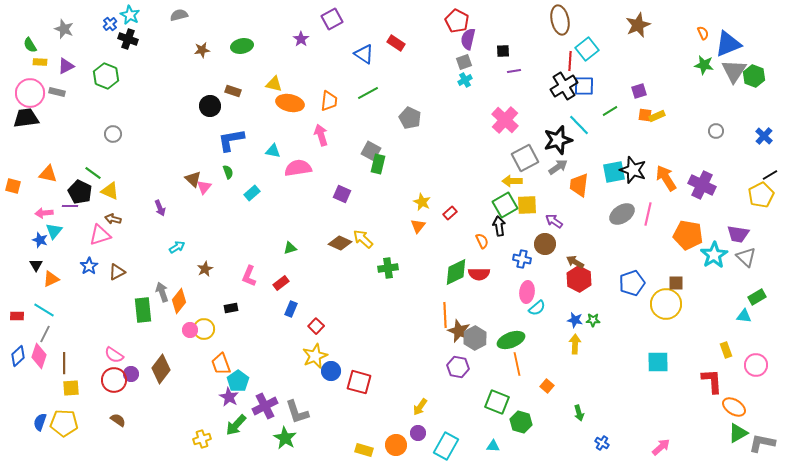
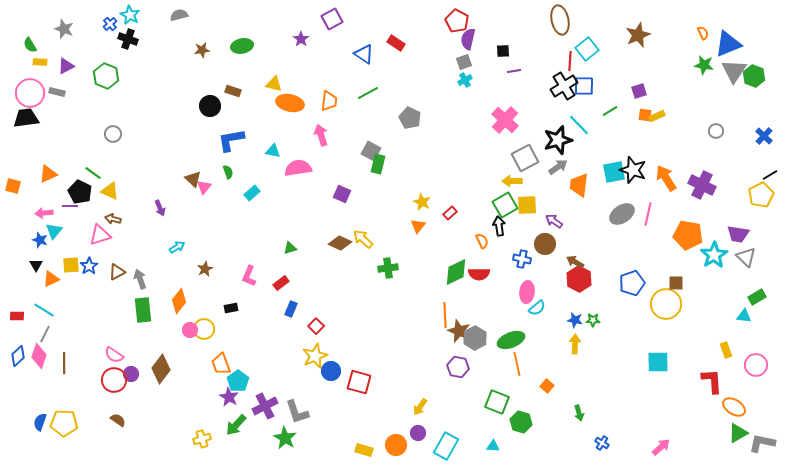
brown star at (638, 25): moved 10 px down
orange triangle at (48, 174): rotated 36 degrees counterclockwise
gray arrow at (162, 292): moved 22 px left, 13 px up
yellow square at (71, 388): moved 123 px up
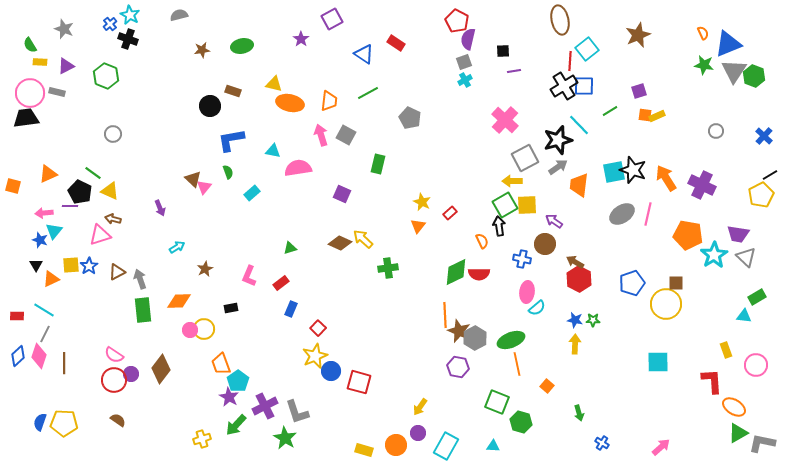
gray square at (371, 151): moved 25 px left, 16 px up
orange diamond at (179, 301): rotated 50 degrees clockwise
red square at (316, 326): moved 2 px right, 2 px down
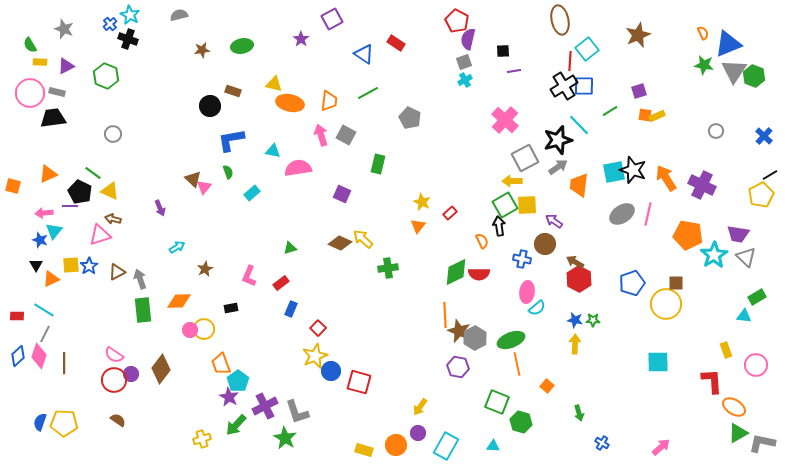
black trapezoid at (26, 118): moved 27 px right
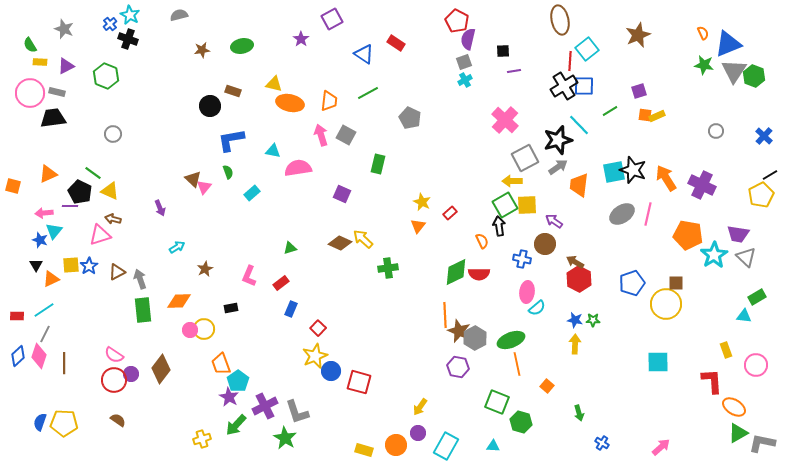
cyan line at (44, 310): rotated 65 degrees counterclockwise
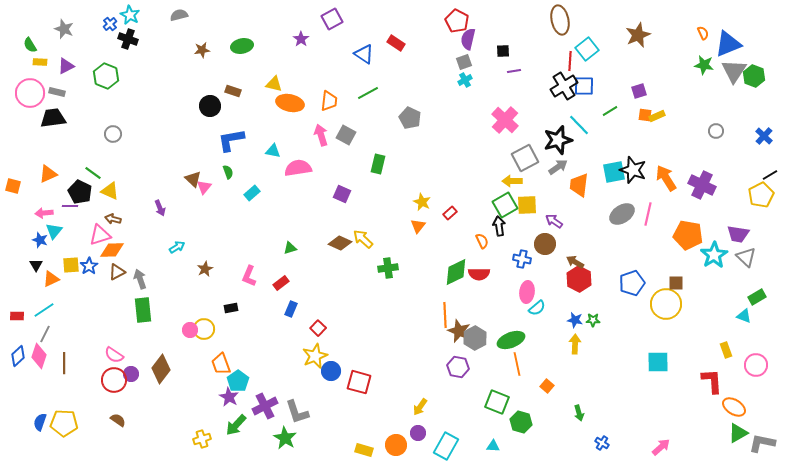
orange diamond at (179, 301): moved 67 px left, 51 px up
cyan triangle at (744, 316): rotated 14 degrees clockwise
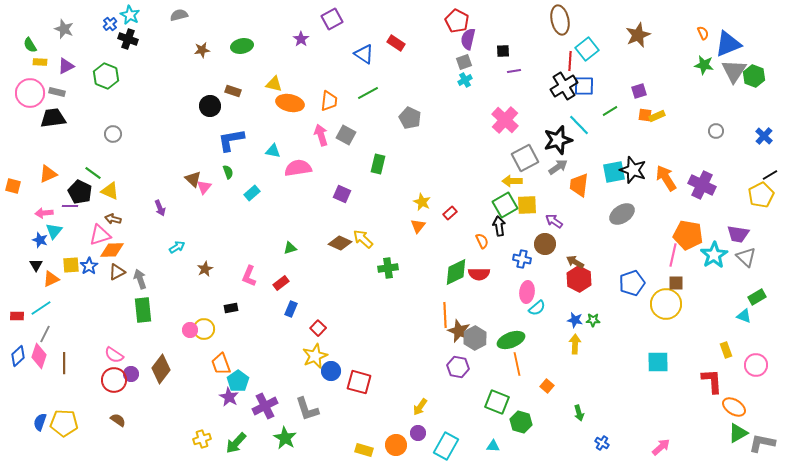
pink line at (648, 214): moved 25 px right, 41 px down
cyan line at (44, 310): moved 3 px left, 2 px up
gray L-shape at (297, 412): moved 10 px right, 3 px up
green arrow at (236, 425): moved 18 px down
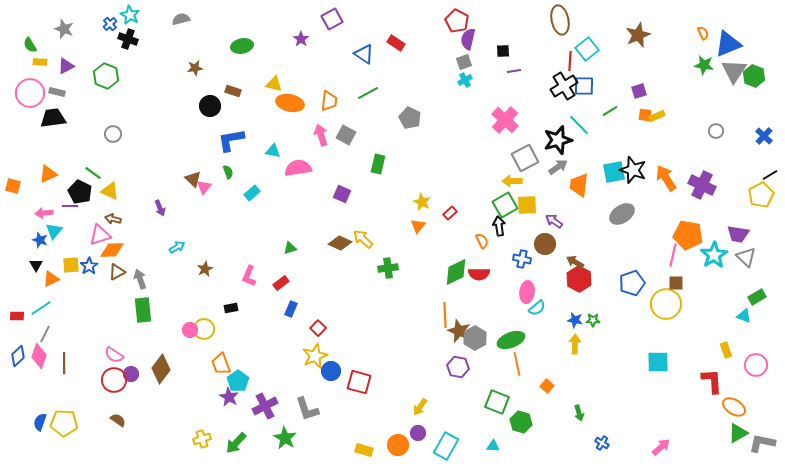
gray semicircle at (179, 15): moved 2 px right, 4 px down
brown star at (202, 50): moved 7 px left, 18 px down
orange circle at (396, 445): moved 2 px right
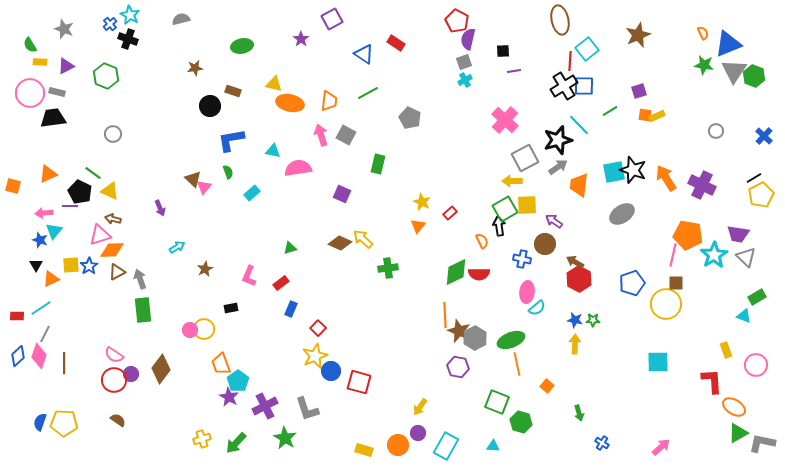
black line at (770, 175): moved 16 px left, 3 px down
green square at (505, 205): moved 4 px down
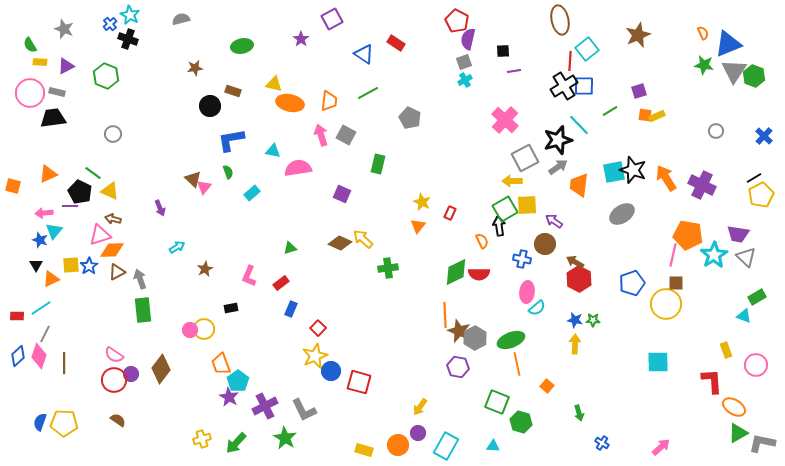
red rectangle at (450, 213): rotated 24 degrees counterclockwise
gray L-shape at (307, 409): moved 3 px left, 1 px down; rotated 8 degrees counterclockwise
